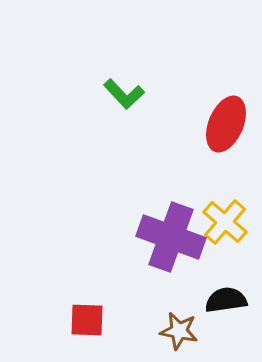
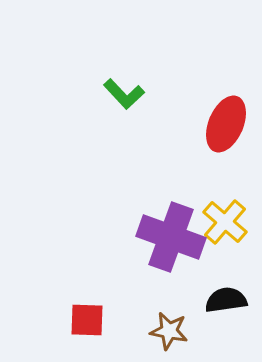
brown star: moved 10 px left
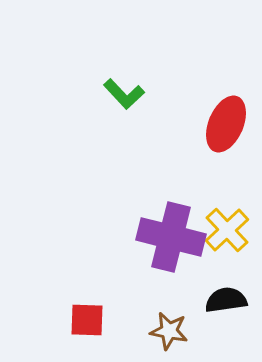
yellow cross: moved 2 px right, 8 px down; rotated 6 degrees clockwise
purple cross: rotated 6 degrees counterclockwise
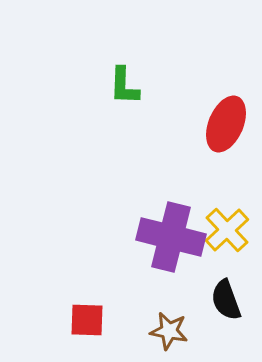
green L-shape: moved 8 px up; rotated 45 degrees clockwise
black semicircle: rotated 102 degrees counterclockwise
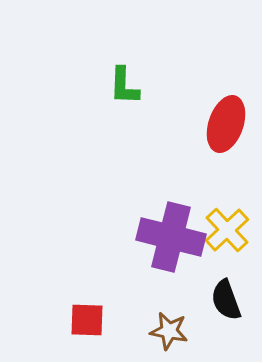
red ellipse: rotated 4 degrees counterclockwise
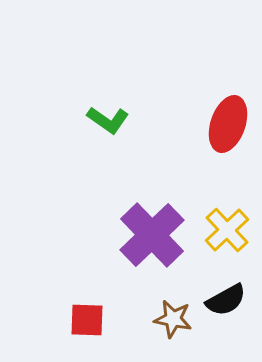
green L-shape: moved 16 px left, 34 px down; rotated 57 degrees counterclockwise
red ellipse: moved 2 px right
purple cross: moved 19 px left, 2 px up; rotated 32 degrees clockwise
black semicircle: rotated 99 degrees counterclockwise
brown star: moved 4 px right, 12 px up
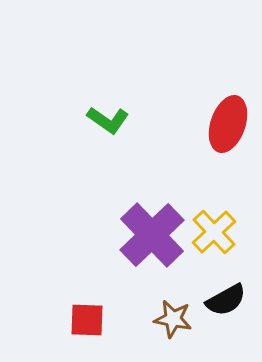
yellow cross: moved 13 px left, 2 px down
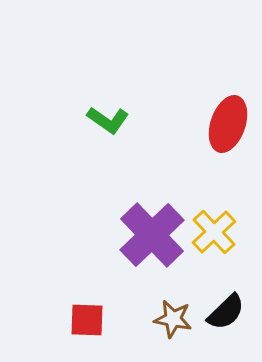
black semicircle: moved 12 px down; rotated 15 degrees counterclockwise
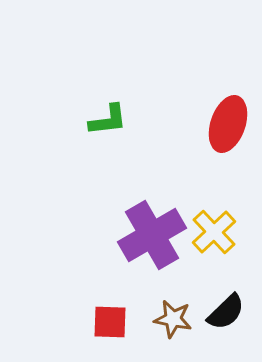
green L-shape: rotated 42 degrees counterclockwise
purple cross: rotated 14 degrees clockwise
red square: moved 23 px right, 2 px down
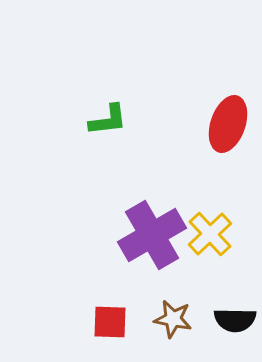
yellow cross: moved 4 px left, 2 px down
black semicircle: moved 9 px right, 8 px down; rotated 45 degrees clockwise
